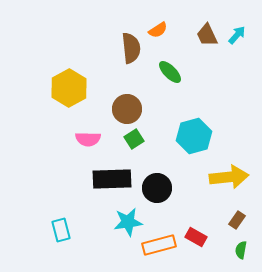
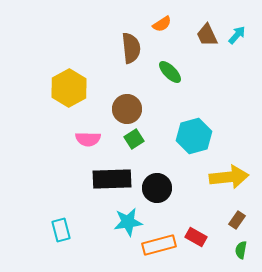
orange semicircle: moved 4 px right, 6 px up
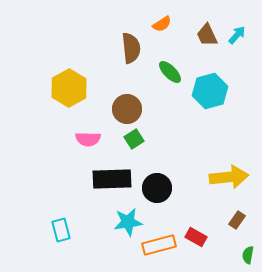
cyan hexagon: moved 16 px right, 45 px up
green semicircle: moved 7 px right, 5 px down
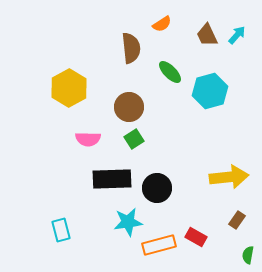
brown circle: moved 2 px right, 2 px up
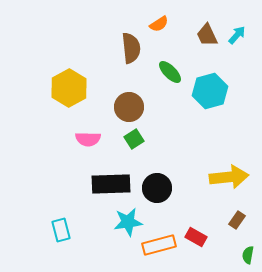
orange semicircle: moved 3 px left
black rectangle: moved 1 px left, 5 px down
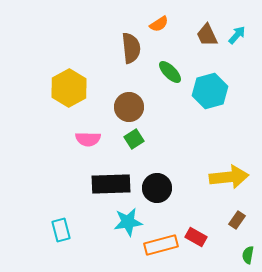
orange rectangle: moved 2 px right
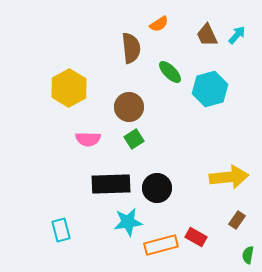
cyan hexagon: moved 2 px up
